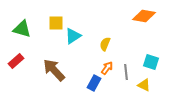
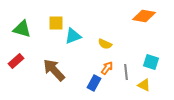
cyan triangle: rotated 12 degrees clockwise
yellow semicircle: rotated 88 degrees counterclockwise
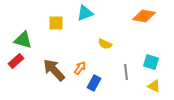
green triangle: moved 1 px right, 11 px down
cyan triangle: moved 12 px right, 23 px up
orange arrow: moved 27 px left
yellow triangle: moved 10 px right, 1 px down
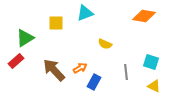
green triangle: moved 2 px right, 2 px up; rotated 48 degrees counterclockwise
orange arrow: rotated 24 degrees clockwise
blue rectangle: moved 1 px up
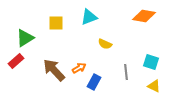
cyan triangle: moved 4 px right, 4 px down
orange arrow: moved 1 px left
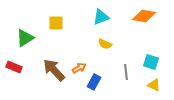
cyan triangle: moved 12 px right
red rectangle: moved 2 px left, 6 px down; rotated 63 degrees clockwise
yellow triangle: moved 1 px up
